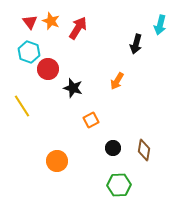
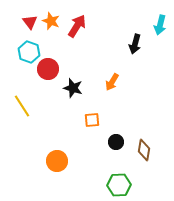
red arrow: moved 1 px left, 2 px up
black arrow: moved 1 px left
orange arrow: moved 5 px left, 1 px down
orange square: moved 1 px right; rotated 21 degrees clockwise
black circle: moved 3 px right, 6 px up
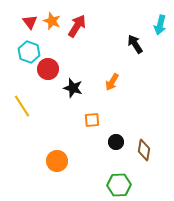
orange star: moved 1 px right
black arrow: rotated 132 degrees clockwise
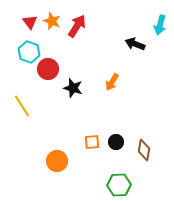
black arrow: rotated 36 degrees counterclockwise
orange square: moved 22 px down
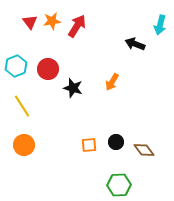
orange star: rotated 30 degrees counterclockwise
cyan hexagon: moved 13 px left, 14 px down; rotated 20 degrees clockwise
orange square: moved 3 px left, 3 px down
brown diamond: rotated 45 degrees counterclockwise
orange circle: moved 33 px left, 16 px up
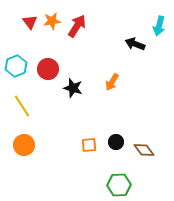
cyan arrow: moved 1 px left, 1 px down
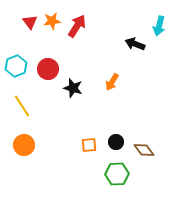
green hexagon: moved 2 px left, 11 px up
